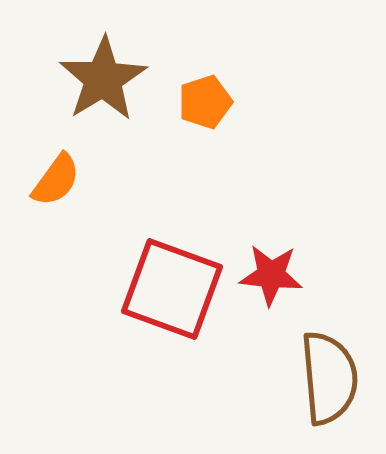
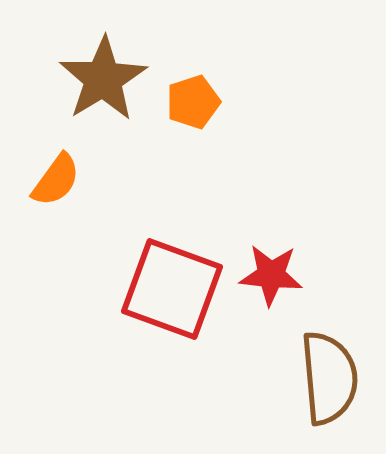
orange pentagon: moved 12 px left
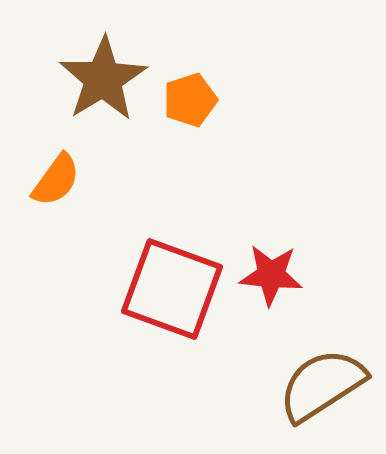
orange pentagon: moved 3 px left, 2 px up
brown semicircle: moved 7 px left, 7 px down; rotated 118 degrees counterclockwise
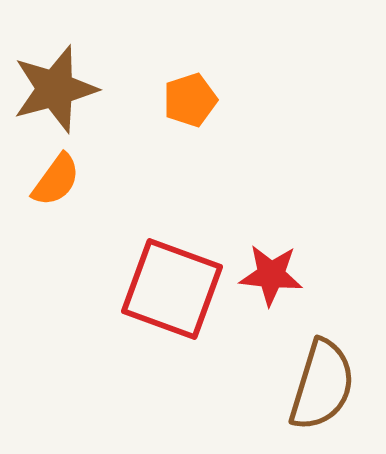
brown star: moved 48 px left, 10 px down; rotated 16 degrees clockwise
brown semicircle: rotated 140 degrees clockwise
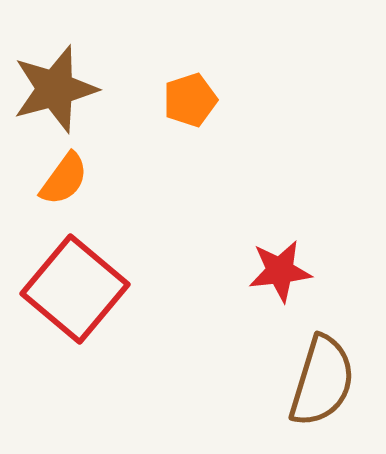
orange semicircle: moved 8 px right, 1 px up
red star: moved 9 px right, 4 px up; rotated 12 degrees counterclockwise
red square: moved 97 px left; rotated 20 degrees clockwise
brown semicircle: moved 4 px up
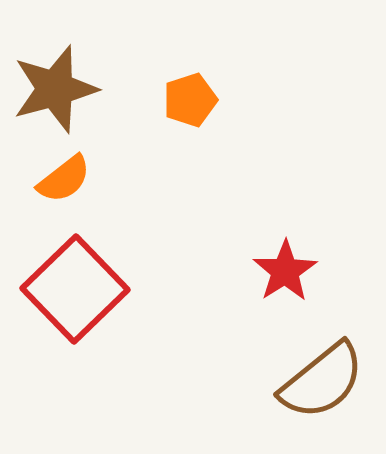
orange semicircle: rotated 16 degrees clockwise
red star: moved 5 px right; rotated 26 degrees counterclockwise
red square: rotated 6 degrees clockwise
brown semicircle: rotated 34 degrees clockwise
